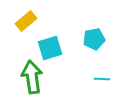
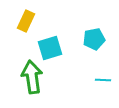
yellow rectangle: rotated 25 degrees counterclockwise
cyan line: moved 1 px right, 1 px down
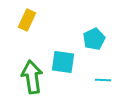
yellow rectangle: moved 1 px right, 1 px up
cyan pentagon: rotated 15 degrees counterclockwise
cyan square: moved 13 px right, 14 px down; rotated 25 degrees clockwise
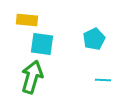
yellow rectangle: rotated 70 degrees clockwise
cyan square: moved 21 px left, 18 px up
green arrow: rotated 24 degrees clockwise
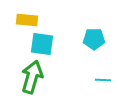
cyan pentagon: rotated 25 degrees clockwise
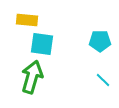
cyan pentagon: moved 6 px right, 2 px down
cyan line: rotated 42 degrees clockwise
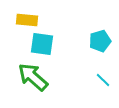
cyan pentagon: rotated 15 degrees counterclockwise
green arrow: moved 1 px right; rotated 64 degrees counterclockwise
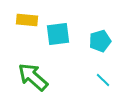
cyan square: moved 16 px right, 10 px up; rotated 15 degrees counterclockwise
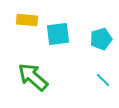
cyan pentagon: moved 1 px right, 2 px up
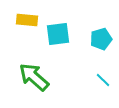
green arrow: moved 1 px right
